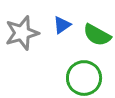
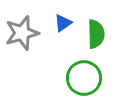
blue triangle: moved 1 px right, 2 px up
green semicircle: moved 1 px left, 1 px up; rotated 120 degrees counterclockwise
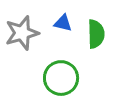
blue triangle: rotated 48 degrees clockwise
green circle: moved 23 px left
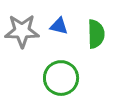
blue triangle: moved 4 px left, 3 px down
gray star: moved 2 px up; rotated 16 degrees clockwise
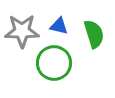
green semicircle: moved 2 px left; rotated 16 degrees counterclockwise
green circle: moved 7 px left, 15 px up
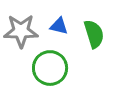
gray star: moved 1 px left
green circle: moved 4 px left, 5 px down
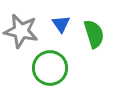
blue triangle: moved 2 px right, 2 px up; rotated 42 degrees clockwise
gray star: rotated 12 degrees clockwise
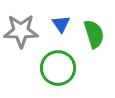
gray star: rotated 12 degrees counterclockwise
green circle: moved 8 px right
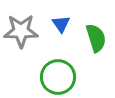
green semicircle: moved 2 px right, 4 px down
green circle: moved 9 px down
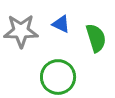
blue triangle: rotated 30 degrees counterclockwise
